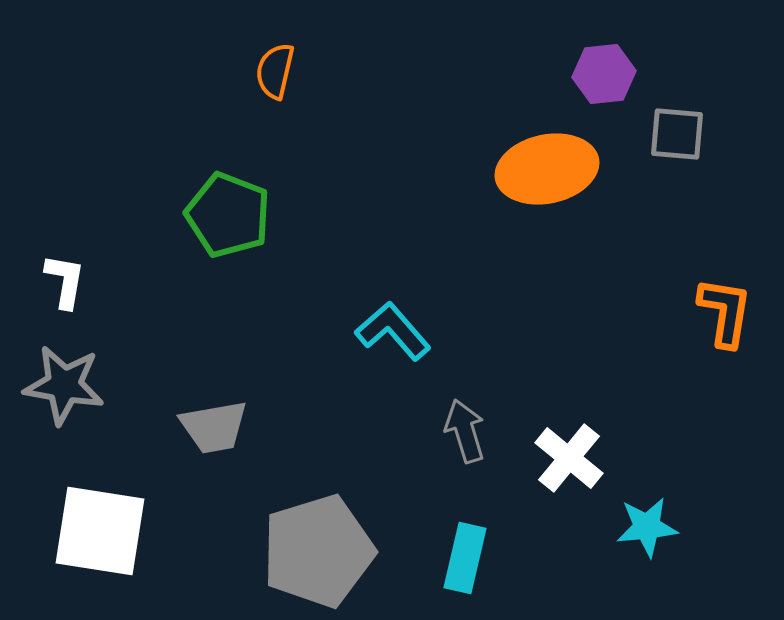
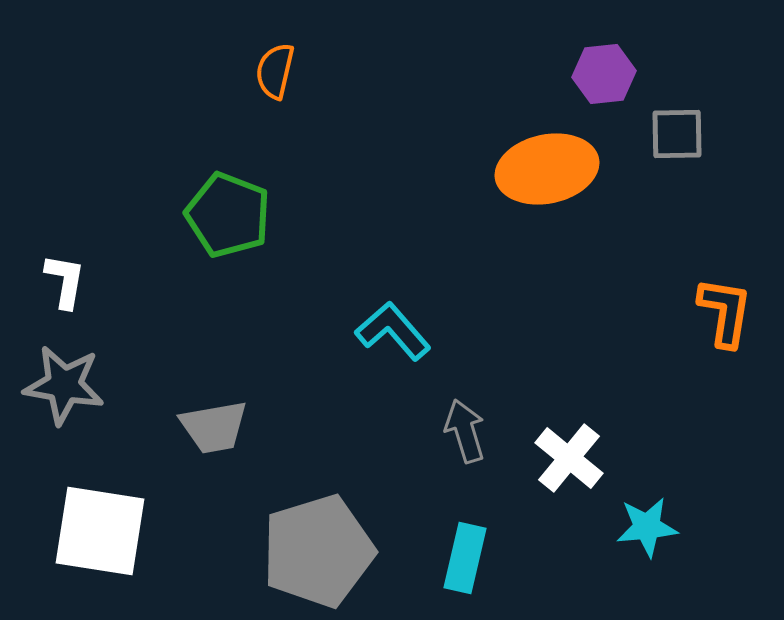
gray square: rotated 6 degrees counterclockwise
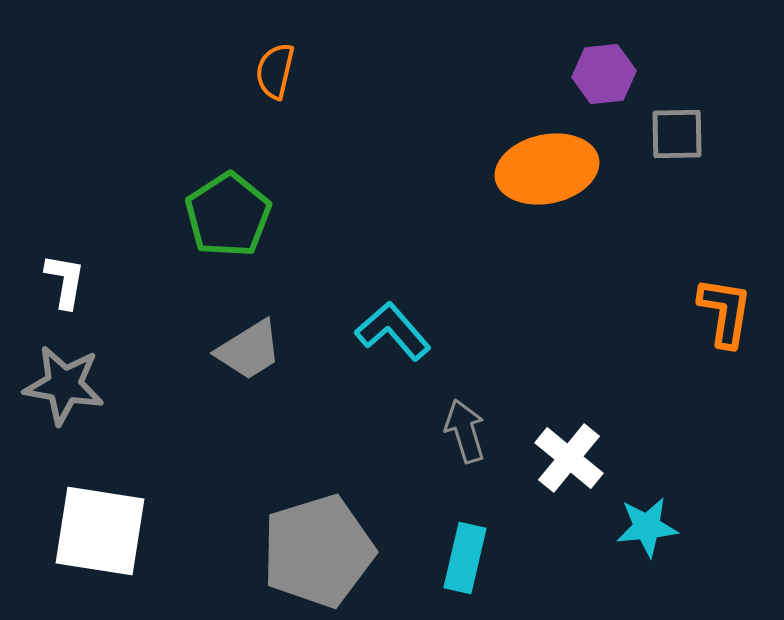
green pentagon: rotated 18 degrees clockwise
gray trapezoid: moved 35 px right, 77 px up; rotated 22 degrees counterclockwise
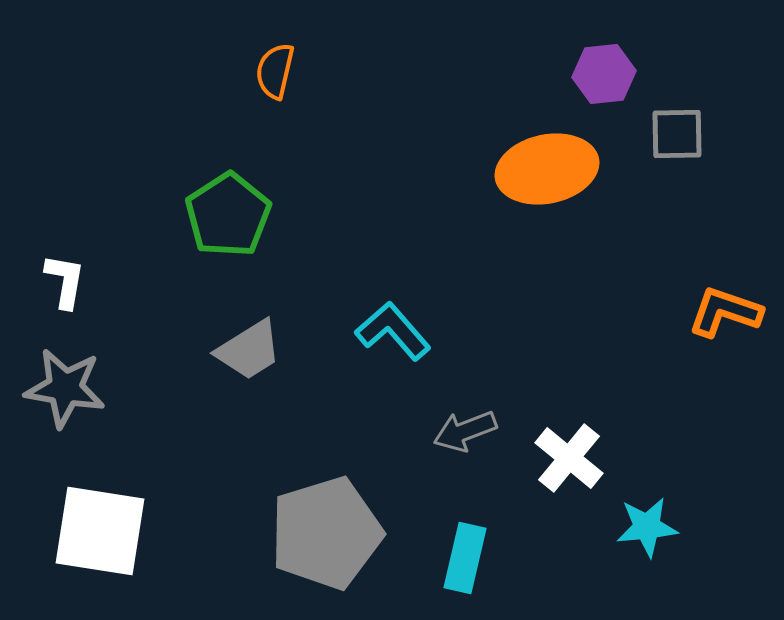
orange L-shape: rotated 80 degrees counterclockwise
gray star: moved 1 px right, 3 px down
gray arrow: rotated 94 degrees counterclockwise
gray pentagon: moved 8 px right, 18 px up
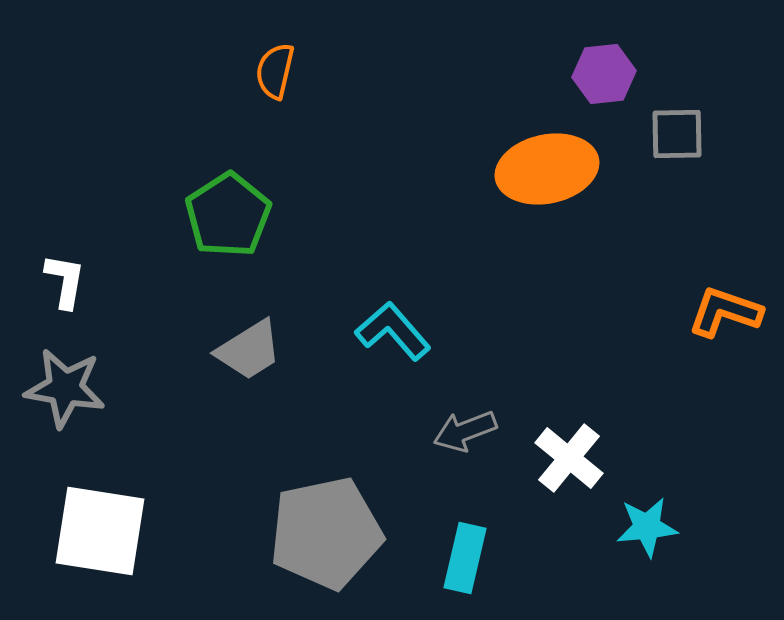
gray pentagon: rotated 5 degrees clockwise
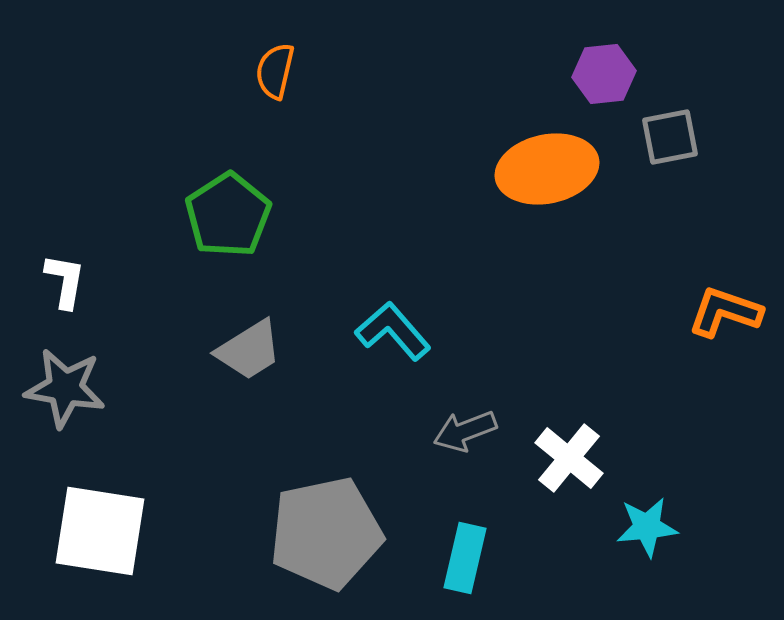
gray square: moved 7 px left, 3 px down; rotated 10 degrees counterclockwise
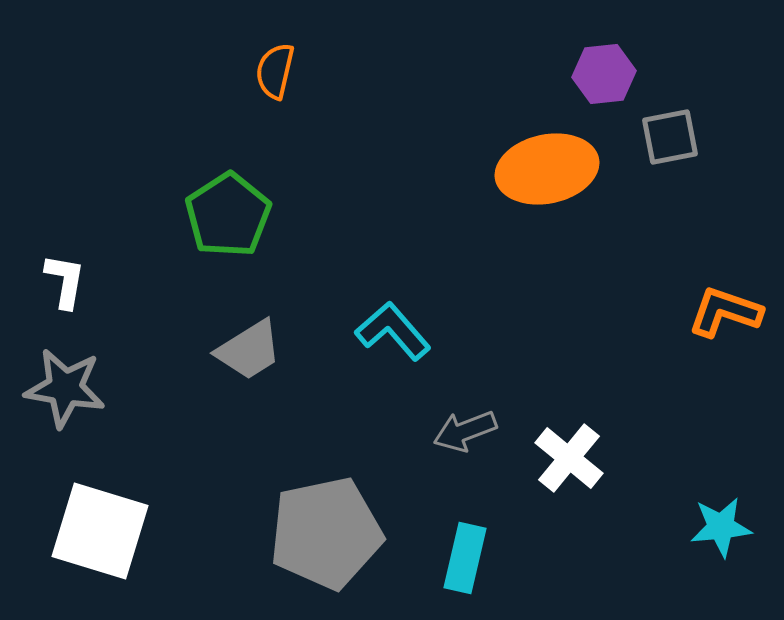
cyan star: moved 74 px right
white square: rotated 8 degrees clockwise
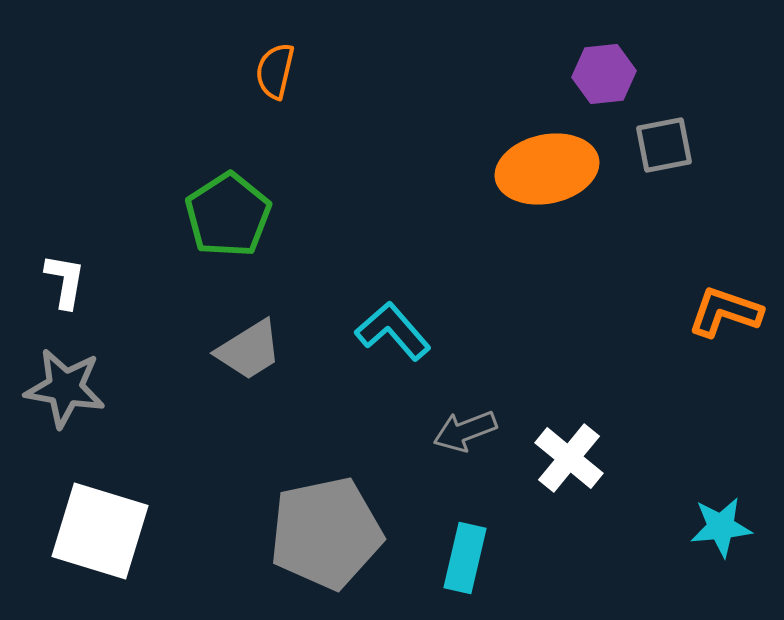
gray square: moved 6 px left, 8 px down
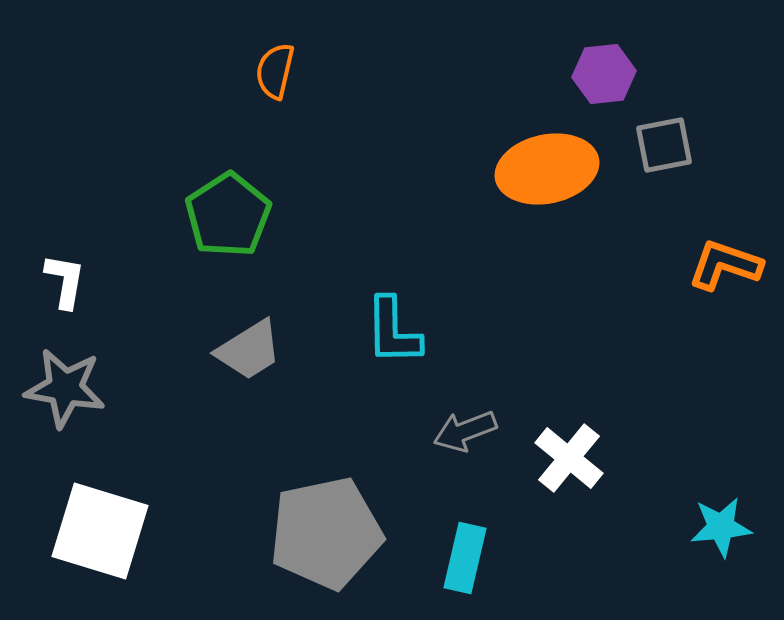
orange L-shape: moved 47 px up
cyan L-shape: rotated 140 degrees counterclockwise
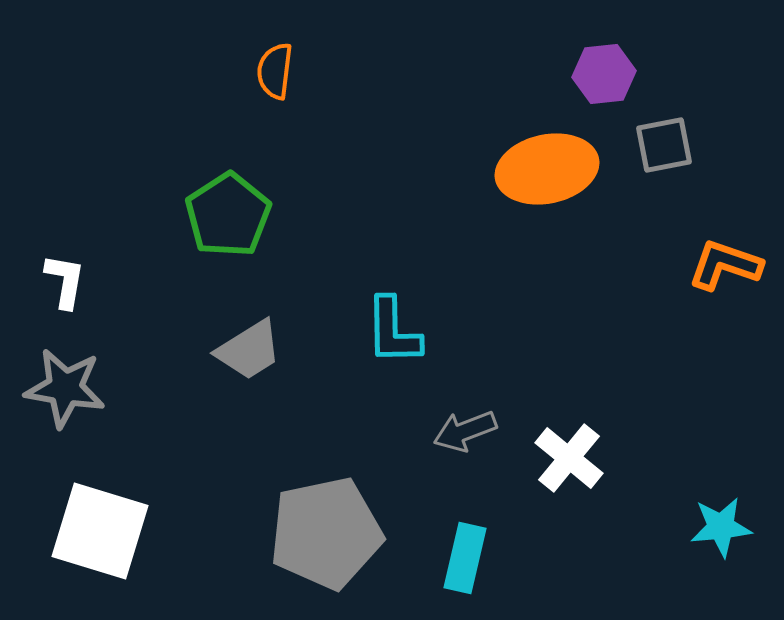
orange semicircle: rotated 6 degrees counterclockwise
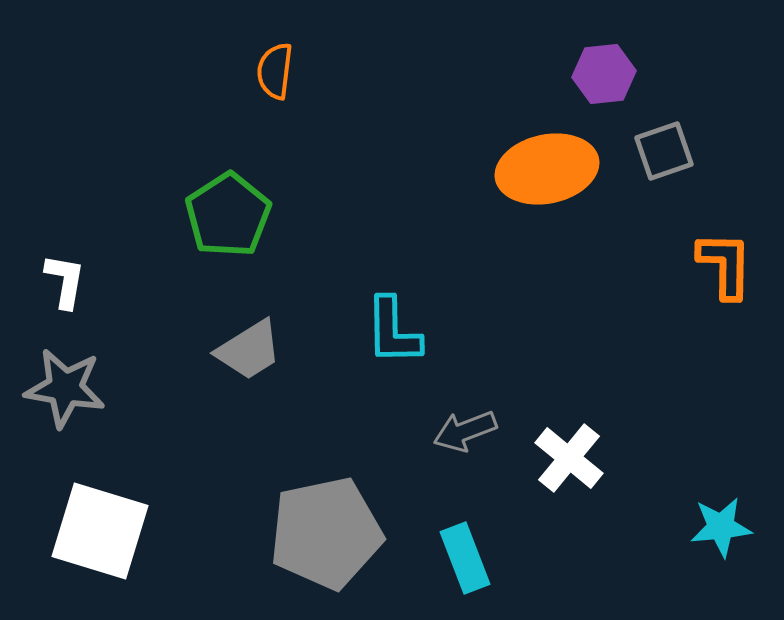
gray square: moved 6 px down; rotated 8 degrees counterclockwise
orange L-shape: rotated 72 degrees clockwise
cyan rectangle: rotated 34 degrees counterclockwise
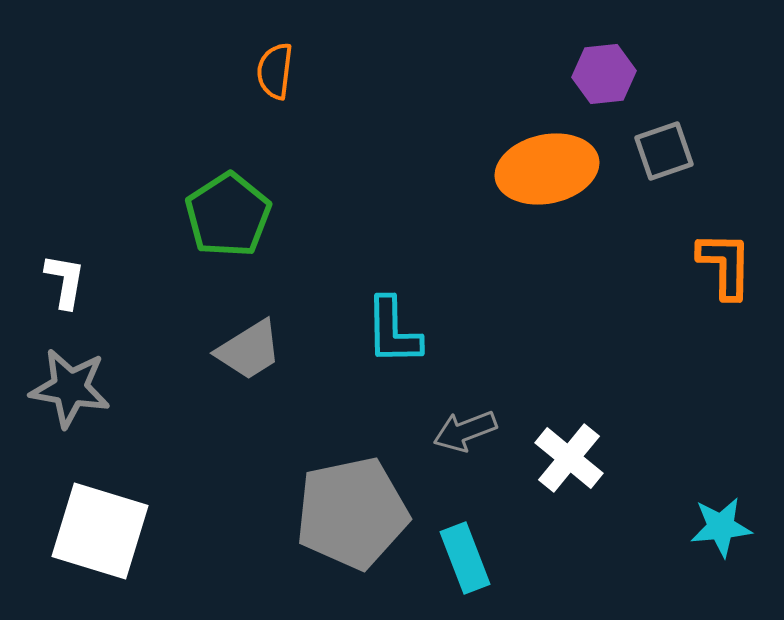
gray star: moved 5 px right
gray pentagon: moved 26 px right, 20 px up
